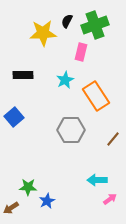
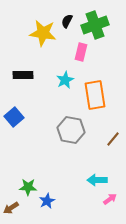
yellow star: rotated 12 degrees clockwise
orange rectangle: moved 1 px left, 1 px up; rotated 24 degrees clockwise
gray hexagon: rotated 12 degrees clockwise
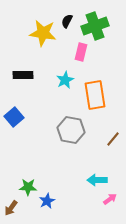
green cross: moved 1 px down
brown arrow: rotated 21 degrees counterclockwise
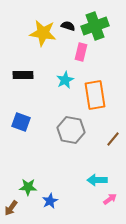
black semicircle: moved 1 px right, 5 px down; rotated 80 degrees clockwise
blue square: moved 7 px right, 5 px down; rotated 30 degrees counterclockwise
blue star: moved 3 px right
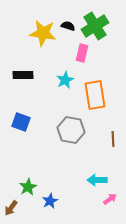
green cross: rotated 12 degrees counterclockwise
pink rectangle: moved 1 px right, 1 px down
brown line: rotated 42 degrees counterclockwise
green star: rotated 30 degrees counterclockwise
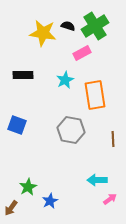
pink rectangle: rotated 48 degrees clockwise
blue square: moved 4 px left, 3 px down
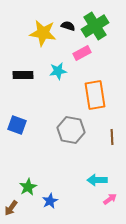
cyan star: moved 7 px left, 9 px up; rotated 18 degrees clockwise
brown line: moved 1 px left, 2 px up
